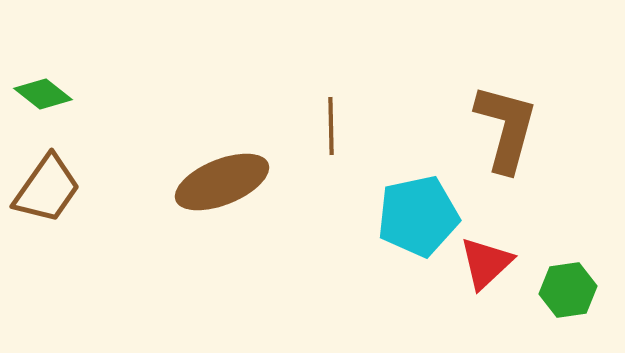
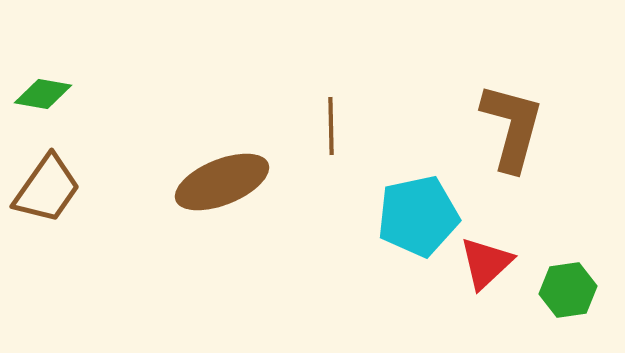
green diamond: rotated 28 degrees counterclockwise
brown L-shape: moved 6 px right, 1 px up
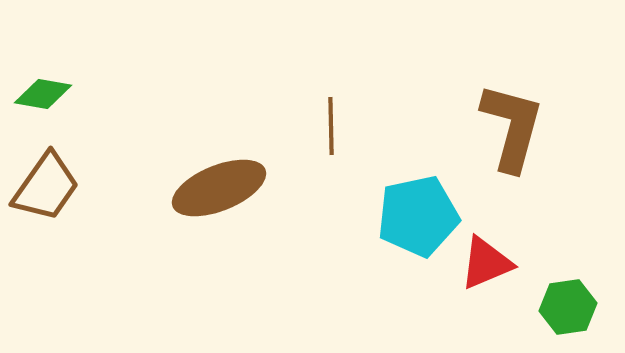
brown ellipse: moved 3 px left, 6 px down
brown trapezoid: moved 1 px left, 2 px up
red triangle: rotated 20 degrees clockwise
green hexagon: moved 17 px down
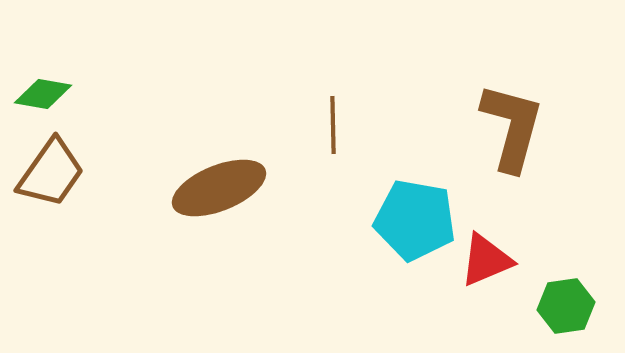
brown line: moved 2 px right, 1 px up
brown trapezoid: moved 5 px right, 14 px up
cyan pentagon: moved 3 px left, 4 px down; rotated 22 degrees clockwise
red triangle: moved 3 px up
green hexagon: moved 2 px left, 1 px up
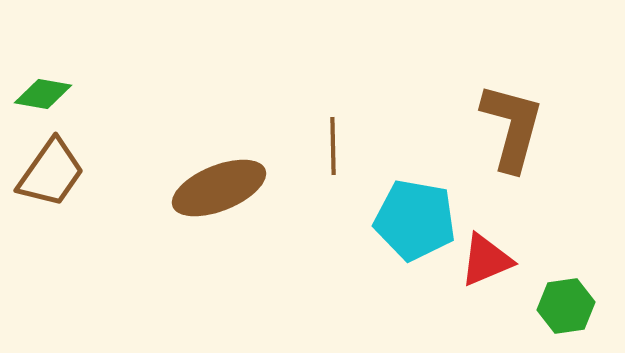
brown line: moved 21 px down
